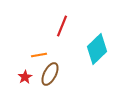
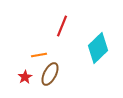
cyan diamond: moved 1 px right, 1 px up
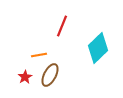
brown ellipse: moved 1 px down
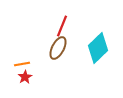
orange line: moved 17 px left, 9 px down
brown ellipse: moved 8 px right, 27 px up
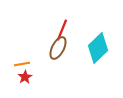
red line: moved 4 px down
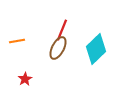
cyan diamond: moved 2 px left, 1 px down
orange line: moved 5 px left, 23 px up
red star: moved 2 px down
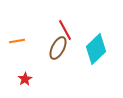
red line: moved 3 px right; rotated 50 degrees counterclockwise
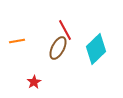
red star: moved 9 px right, 3 px down
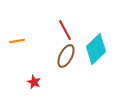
brown ellipse: moved 8 px right, 8 px down
red star: rotated 16 degrees counterclockwise
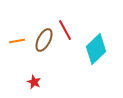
brown ellipse: moved 22 px left, 16 px up
